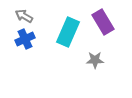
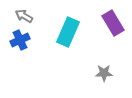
purple rectangle: moved 10 px right, 1 px down
blue cross: moved 5 px left, 1 px down
gray star: moved 9 px right, 13 px down
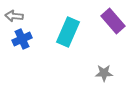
gray arrow: moved 10 px left; rotated 24 degrees counterclockwise
purple rectangle: moved 2 px up; rotated 10 degrees counterclockwise
blue cross: moved 2 px right, 1 px up
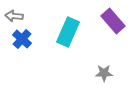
blue cross: rotated 24 degrees counterclockwise
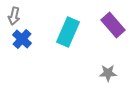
gray arrow: rotated 84 degrees counterclockwise
purple rectangle: moved 4 px down
gray star: moved 4 px right
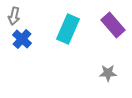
cyan rectangle: moved 3 px up
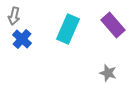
gray star: rotated 18 degrees clockwise
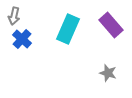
purple rectangle: moved 2 px left
